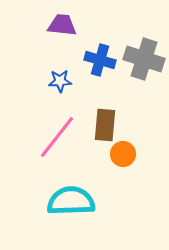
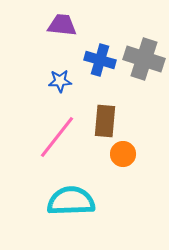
brown rectangle: moved 4 px up
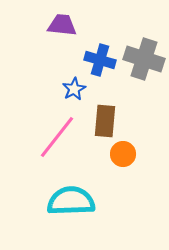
blue star: moved 14 px right, 8 px down; rotated 25 degrees counterclockwise
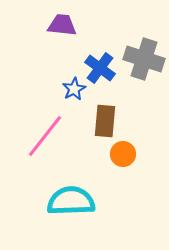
blue cross: moved 8 px down; rotated 20 degrees clockwise
pink line: moved 12 px left, 1 px up
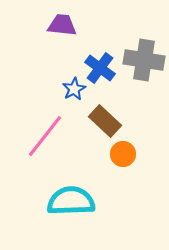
gray cross: moved 1 px down; rotated 9 degrees counterclockwise
brown rectangle: rotated 52 degrees counterclockwise
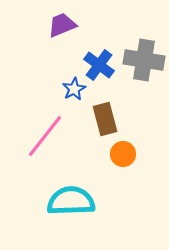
purple trapezoid: rotated 28 degrees counterclockwise
blue cross: moved 1 px left, 3 px up
brown rectangle: moved 2 px up; rotated 32 degrees clockwise
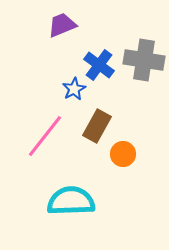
brown rectangle: moved 8 px left, 7 px down; rotated 44 degrees clockwise
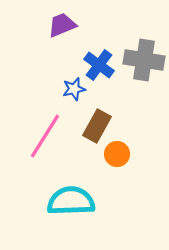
blue star: rotated 15 degrees clockwise
pink line: rotated 6 degrees counterclockwise
orange circle: moved 6 px left
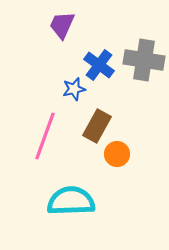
purple trapezoid: rotated 44 degrees counterclockwise
pink line: rotated 12 degrees counterclockwise
